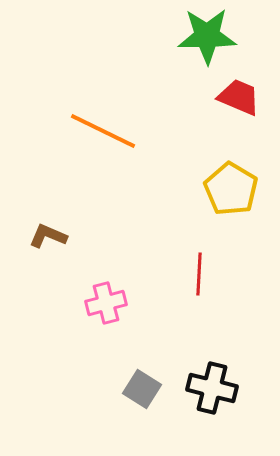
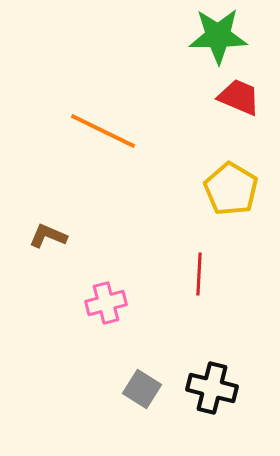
green star: moved 11 px right
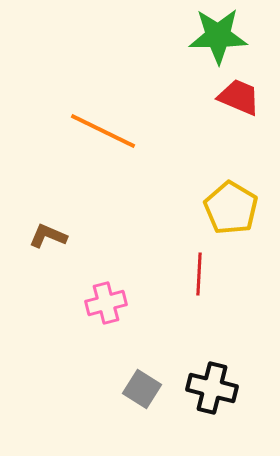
yellow pentagon: moved 19 px down
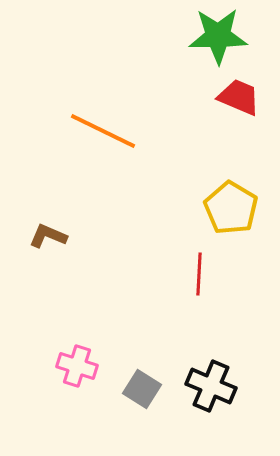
pink cross: moved 29 px left, 63 px down; rotated 33 degrees clockwise
black cross: moved 1 px left, 2 px up; rotated 9 degrees clockwise
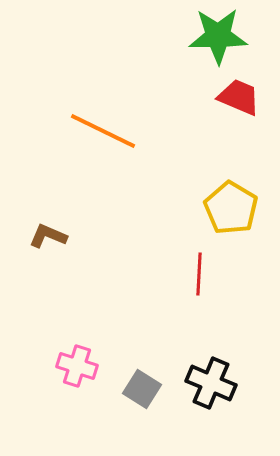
black cross: moved 3 px up
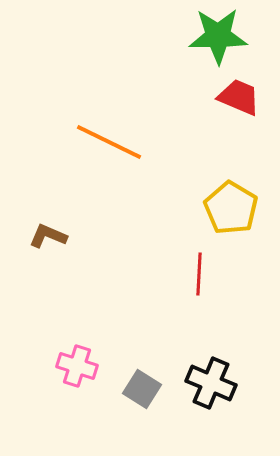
orange line: moved 6 px right, 11 px down
